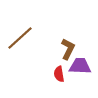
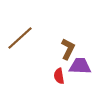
red semicircle: moved 2 px down
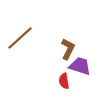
purple trapezoid: rotated 15 degrees clockwise
red semicircle: moved 5 px right, 5 px down
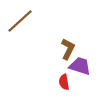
brown line: moved 17 px up
red semicircle: moved 1 px down
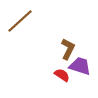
red semicircle: moved 2 px left, 7 px up; rotated 133 degrees clockwise
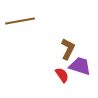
brown line: rotated 32 degrees clockwise
red semicircle: rotated 21 degrees clockwise
